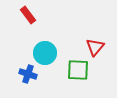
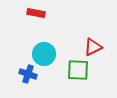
red rectangle: moved 8 px right, 2 px up; rotated 42 degrees counterclockwise
red triangle: moved 2 px left; rotated 24 degrees clockwise
cyan circle: moved 1 px left, 1 px down
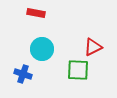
cyan circle: moved 2 px left, 5 px up
blue cross: moved 5 px left
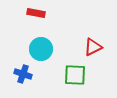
cyan circle: moved 1 px left
green square: moved 3 px left, 5 px down
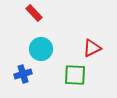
red rectangle: moved 2 px left; rotated 36 degrees clockwise
red triangle: moved 1 px left, 1 px down
blue cross: rotated 36 degrees counterclockwise
